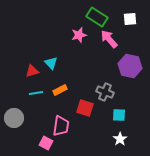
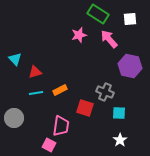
green rectangle: moved 1 px right, 3 px up
cyan triangle: moved 36 px left, 4 px up
red triangle: moved 3 px right, 1 px down
cyan square: moved 2 px up
white star: moved 1 px down
pink square: moved 3 px right, 2 px down
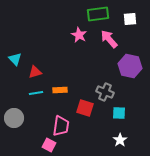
green rectangle: rotated 40 degrees counterclockwise
pink star: rotated 28 degrees counterclockwise
orange rectangle: rotated 24 degrees clockwise
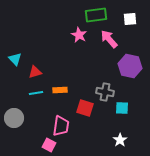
green rectangle: moved 2 px left, 1 px down
gray cross: rotated 12 degrees counterclockwise
cyan square: moved 3 px right, 5 px up
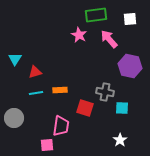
cyan triangle: rotated 16 degrees clockwise
pink square: moved 2 px left; rotated 32 degrees counterclockwise
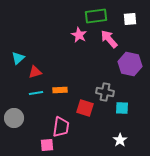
green rectangle: moved 1 px down
cyan triangle: moved 3 px right, 1 px up; rotated 16 degrees clockwise
purple hexagon: moved 2 px up
pink trapezoid: moved 1 px down
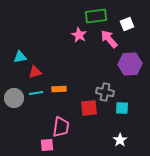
white square: moved 3 px left, 5 px down; rotated 16 degrees counterclockwise
cyan triangle: moved 2 px right, 1 px up; rotated 32 degrees clockwise
purple hexagon: rotated 15 degrees counterclockwise
orange rectangle: moved 1 px left, 1 px up
red square: moved 4 px right; rotated 24 degrees counterclockwise
gray circle: moved 20 px up
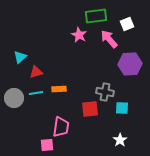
cyan triangle: rotated 32 degrees counterclockwise
red triangle: moved 1 px right
red square: moved 1 px right, 1 px down
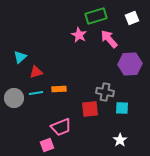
green rectangle: rotated 10 degrees counterclockwise
white square: moved 5 px right, 6 px up
pink trapezoid: rotated 60 degrees clockwise
pink square: rotated 16 degrees counterclockwise
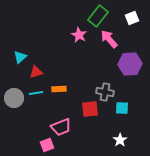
green rectangle: moved 2 px right; rotated 35 degrees counterclockwise
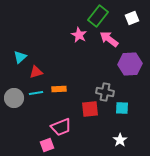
pink arrow: rotated 12 degrees counterclockwise
